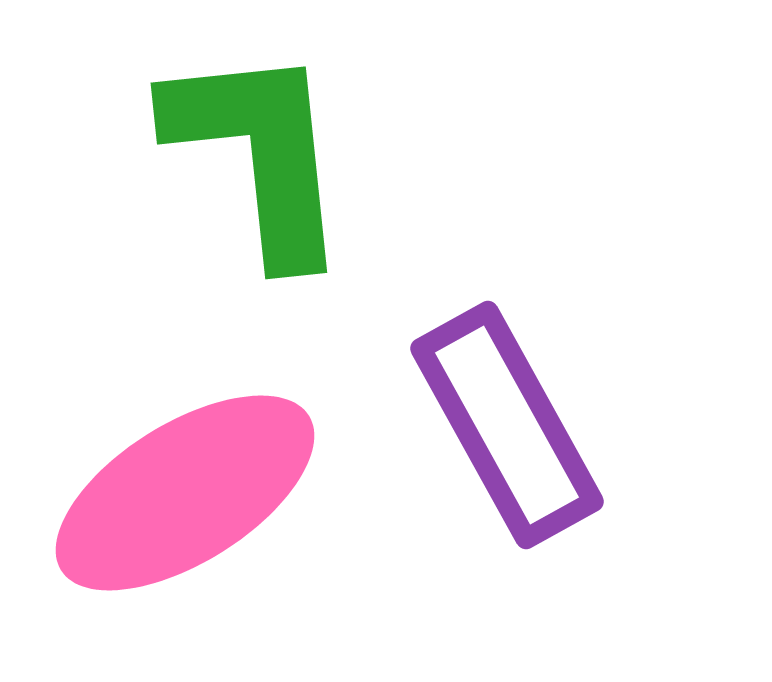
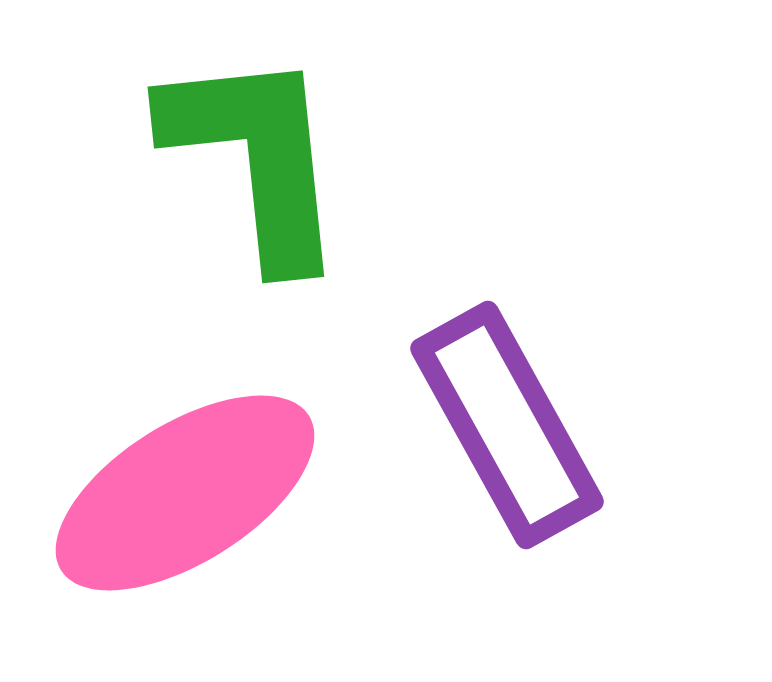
green L-shape: moved 3 px left, 4 px down
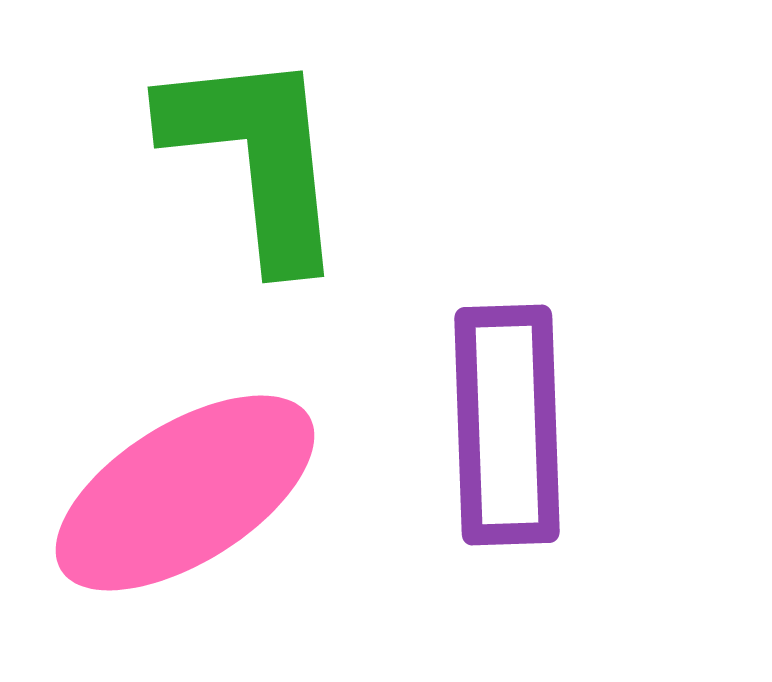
purple rectangle: rotated 27 degrees clockwise
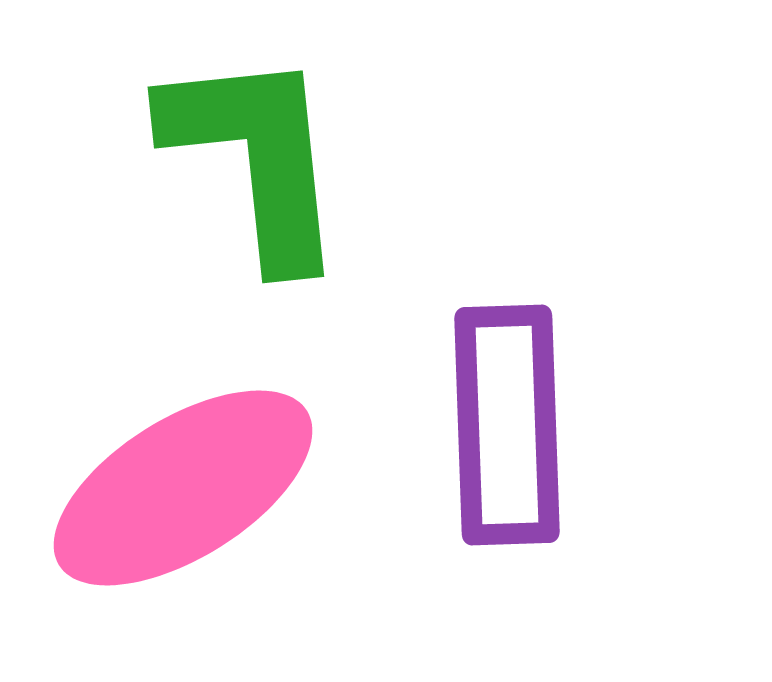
pink ellipse: moved 2 px left, 5 px up
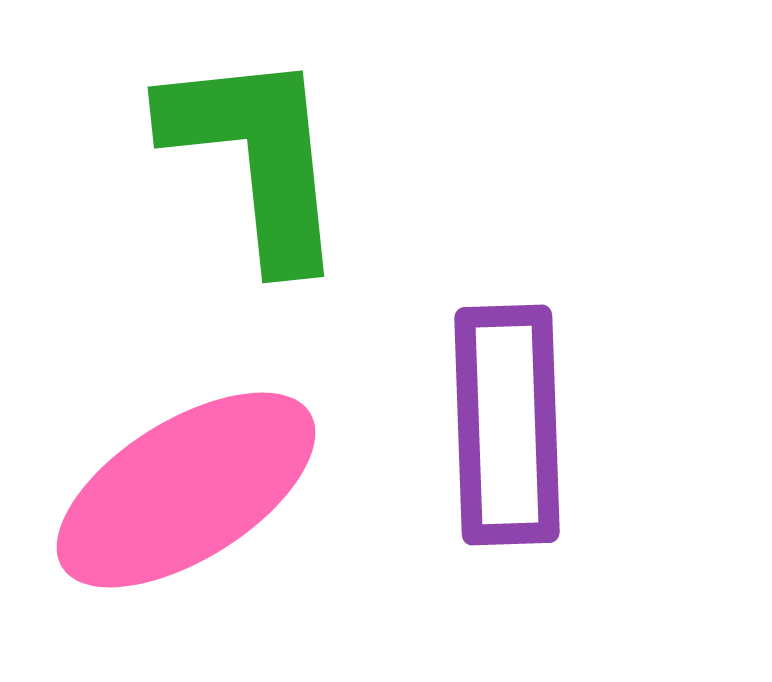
pink ellipse: moved 3 px right, 2 px down
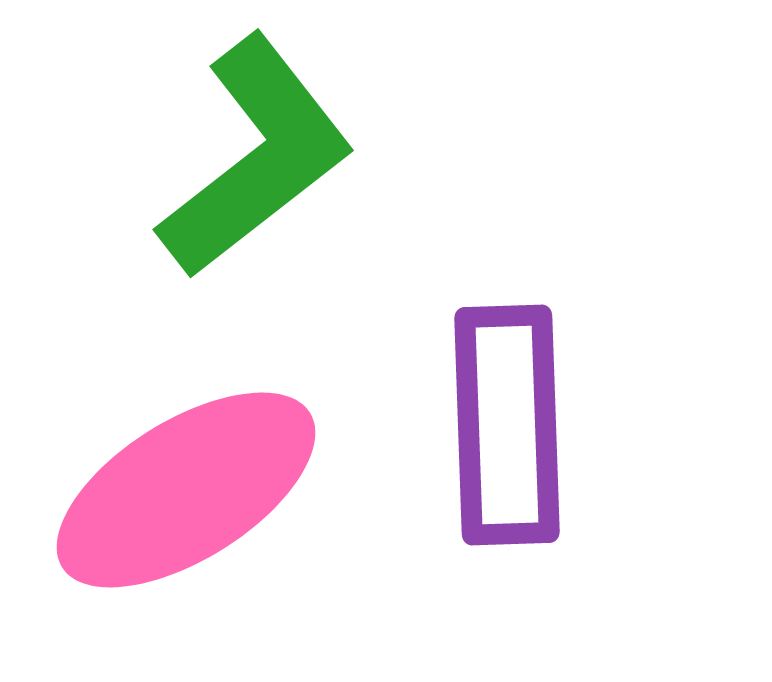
green L-shape: rotated 58 degrees clockwise
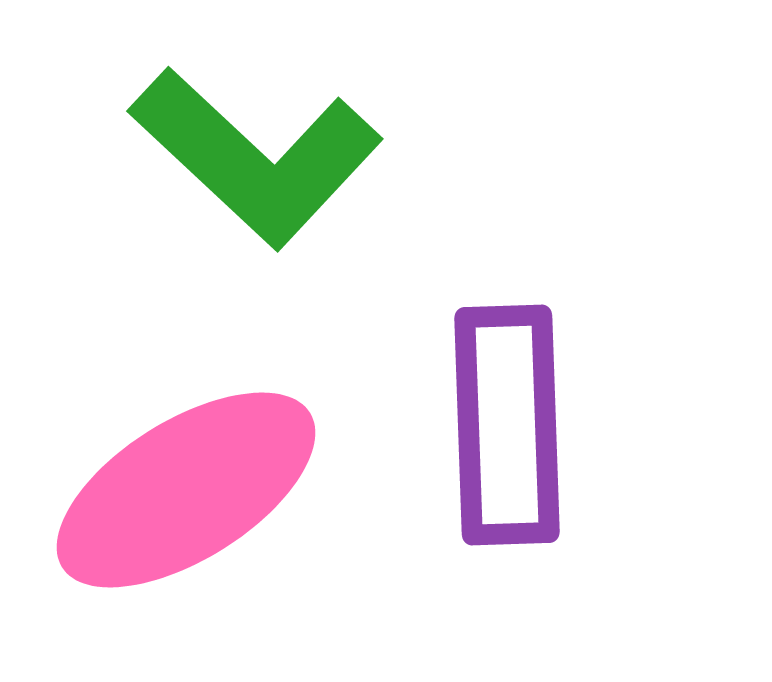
green L-shape: rotated 81 degrees clockwise
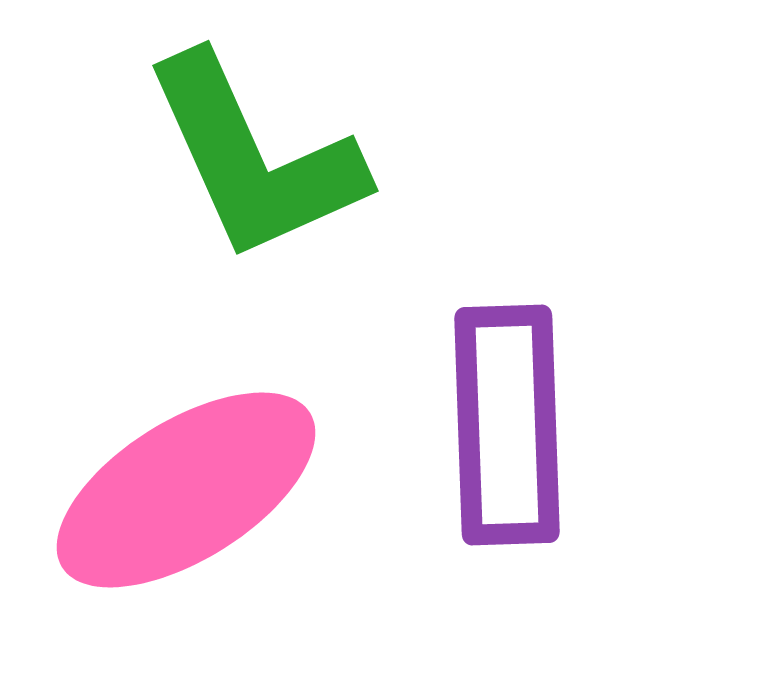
green L-shape: moved 2 px left, 1 px down; rotated 23 degrees clockwise
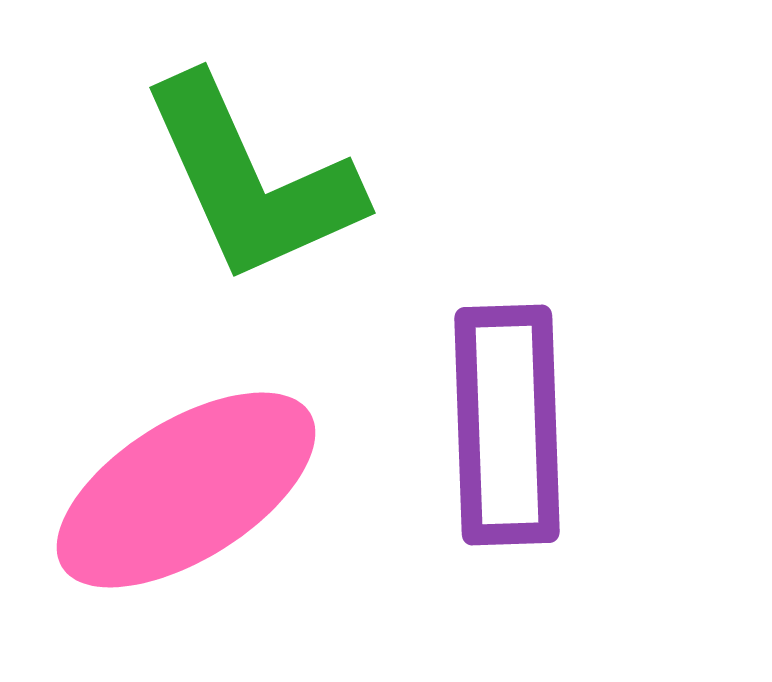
green L-shape: moved 3 px left, 22 px down
